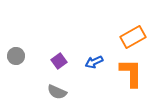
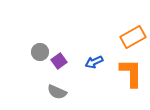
gray circle: moved 24 px right, 4 px up
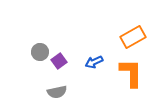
gray semicircle: rotated 36 degrees counterclockwise
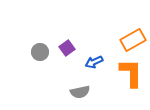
orange rectangle: moved 3 px down
purple square: moved 8 px right, 13 px up
gray semicircle: moved 23 px right
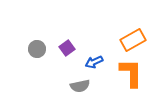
gray circle: moved 3 px left, 3 px up
gray semicircle: moved 6 px up
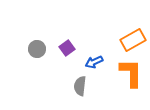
gray semicircle: rotated 108 degrees clockwise
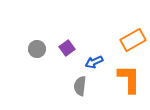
orange L-shape: moved 2 px left, 6 px down
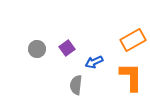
orange L-shape: moved 2 px right, 2 px up
gray semicircle: moved 4 px left, 1 px up
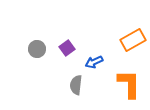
orange L-shape: moved 2 px left, 7 px down
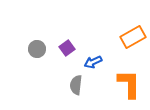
orange rectangle: moved 3 px up
blue arrow: moved 1 px left
